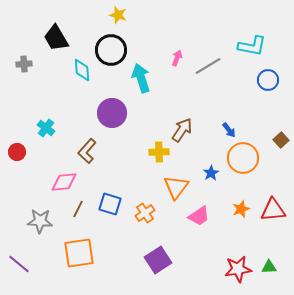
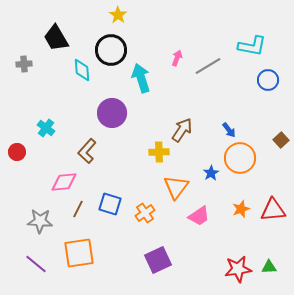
yellow star: rotated 18 degrees clockwise
orange circle: moved 3 px left
purple square: rotated 8 degrees clockwise
purple line: moved 17 px right
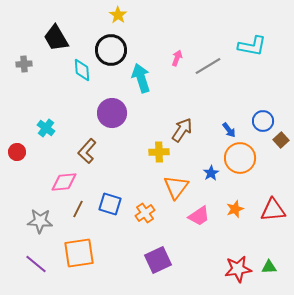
blue circle: moved 5 px left, 41 px down
orange star: moved 6 px left
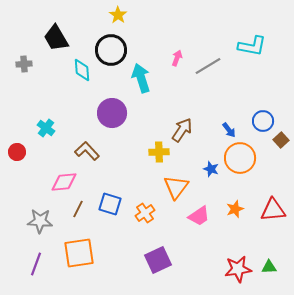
brown L-shape: rotated 95 degrees clockwise
blue star: moved 4 px up; rotated 21 degrees counterclockwise
purple line: rotated 70 degrees clockwise
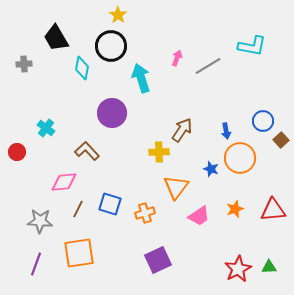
black circle: moved 4 px up
cyan diamond: moved 2 px up; rotated 15 degrees clockwise
blue arrow: moved 3 px left, 1 px down; rotated 28 degrees clockwise
orange cross: rotated 18 degrees clockwise
red star: rotated 20 degrees counterclockwise
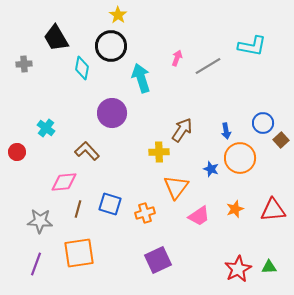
blue circle: moved 2 px down
brown line: rotated 12 degrees counterclockwise
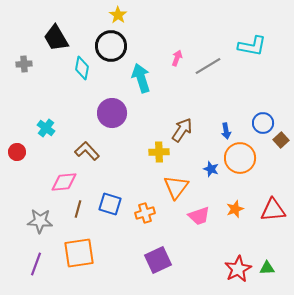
pink trapezoid: rotated 15 degrees clockwise
green triangle: moved 2 px left, 1 px down
